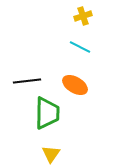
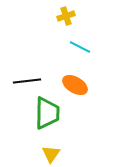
yellow cross: moved 17 px left
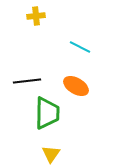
yellow cross: moved 30 px left; rotated 12 degrees clockwise
orange ellipse: moved 1 px right, 1 px down
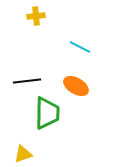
yellow triangle: moved 28 px left; rotated 36 degrees clockwise
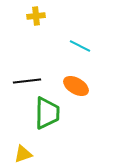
cyan line: moved 1 px up
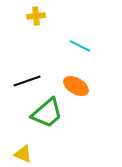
black line: rotated 12 degrees counterclockwise
green trapezoid: rotated 48 degrees clockwise
yellow triangle: rotated 42 degrees clockwise
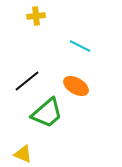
black line: rotated 20 degrees counterclockwise
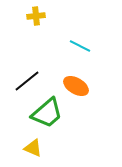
yellow triangle: moved 10 px right, 6 px up
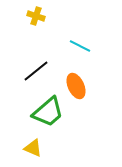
yellow cross: rotated 24 degrees clockwise
black line: moved 9 px right, 10 px up
orange ellipse: rotated 35 degrees clockwise
green trapezoid: moved 1 px right, 1 px up
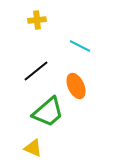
yellow cross: moved 1 px right, 4 px down; rotated 24 degrees counterclockwise
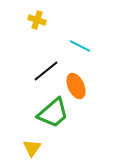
yellow cross: rotated 24 degrees clockwise
black line: moved 10 px right
green trapezoid: moved 5 px right, 1 px down
yellow triangle: moved 1 px left; rotated 42 degrees clockwise
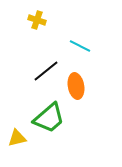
orange ellipse: rotated 15 degrees clockwise
green trapezoid: moved 4 px left, 5 px down
yellow triangle: moved 15 px left, 10 px up; rotated 42 degrees clockwise
